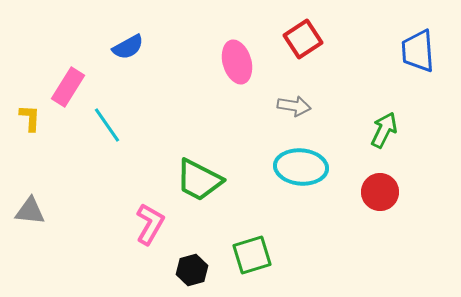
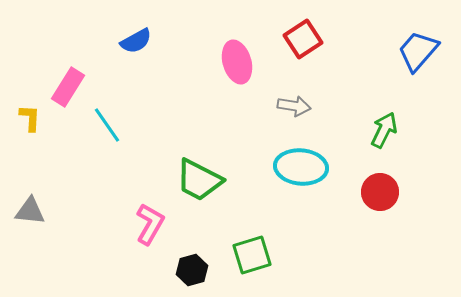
blue semicircle: moved 8 px right, 6 px up
blue trapezoid: rotated 45 degrees clockwise
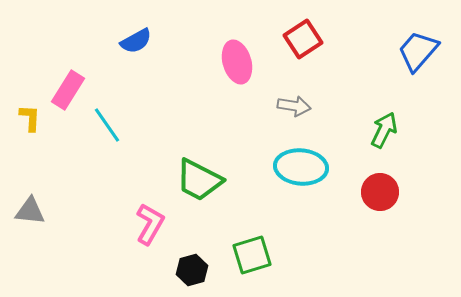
pink rectangle: moved 3 px down
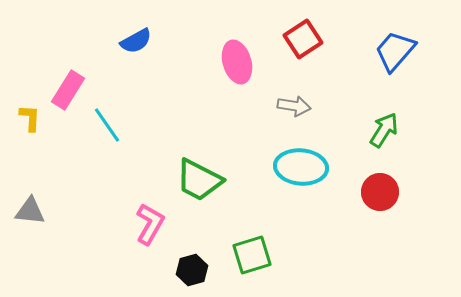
blue trapezoid: moved 23 px left
green arrow: rotated 6 degrees clockwise
